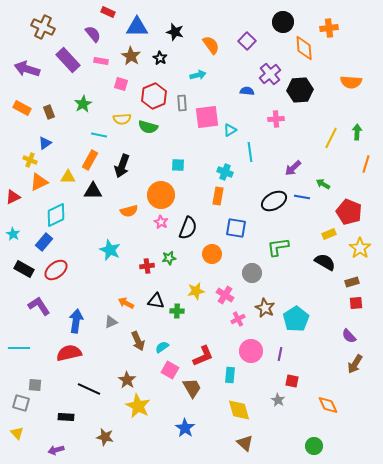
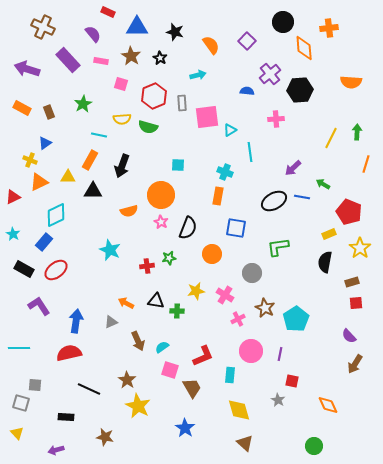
black semicircle at (325, 262): rotated 110 degrees counterclockwise
pink square at (170, 370): rotated 12 degrees counterclockwise
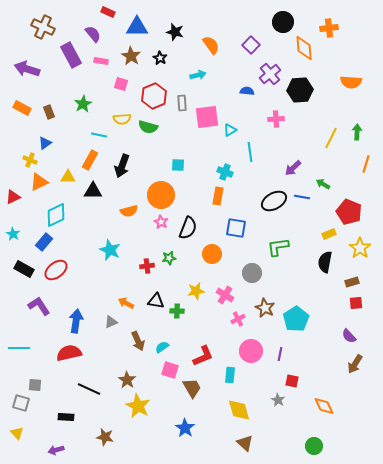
purple square at (247, 41): moved 4 px right, 4 px down
purple rectangle at (68, 60): moved 3 px right, 5 px up; rotated 15 degrees clockwise
orange diamond at (328, 405): moved 4 px left, 1 px down
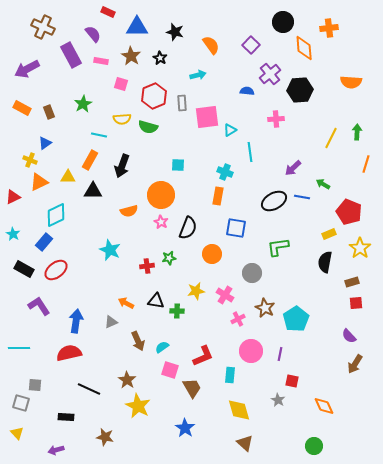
purple arrow at (27, 69): rotated 45 degrees counterclockwise
